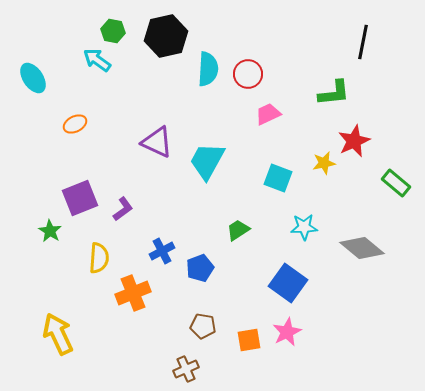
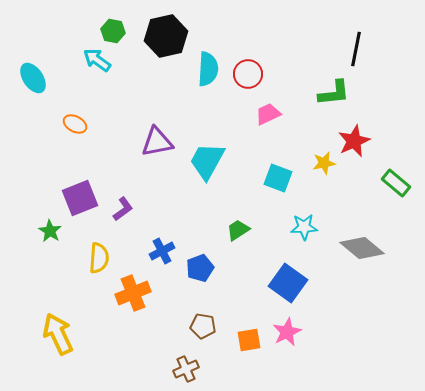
black line: moved 7 px left, 7 px down
orange ellipse: rotated 55 degrees clockwise
purple triangle: rotated 36 degrees counterclockwise
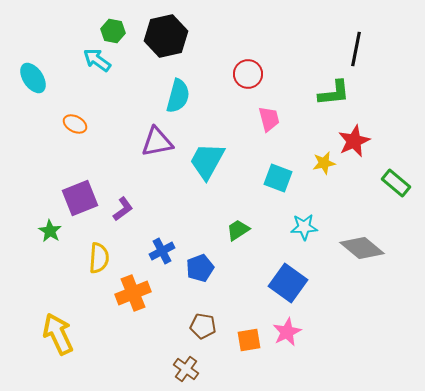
cyan semicircle: moved 30 px left, 27 px down; rotated 12 degrees clockwise
pink trapezoid: moved 1 px right, 5 px down; rotated 100 degrees clockwise
brown cross: rotated 30 degrees counterclockwise
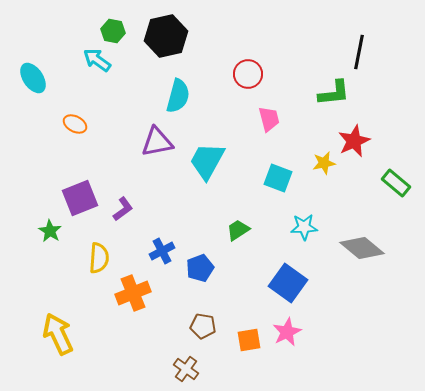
black line: moved 3 px right, 3 px down
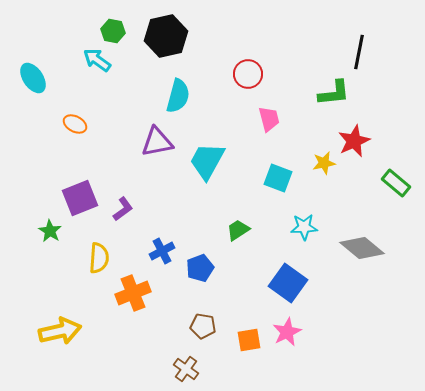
yellow arrow: moved 2 px right, 3 px up; rotated 102 degrees clockwise
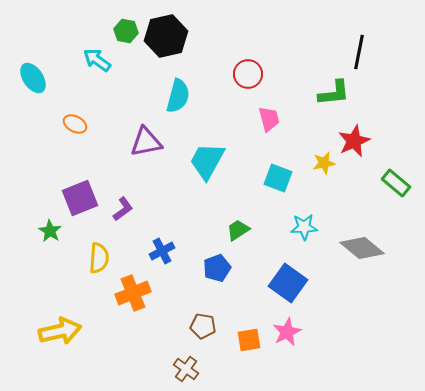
green hexagon: moved 13 px right
purple triangle: moved 11 px left
blue pentagon: moved 17 px right
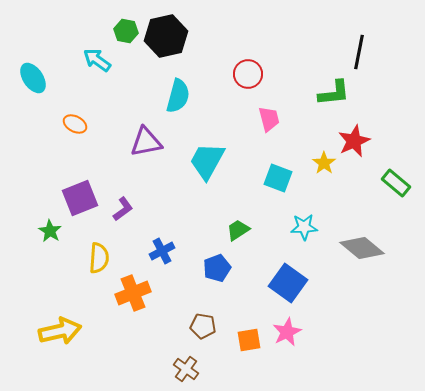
yellow star: rotated 25 degrees counterclockwise
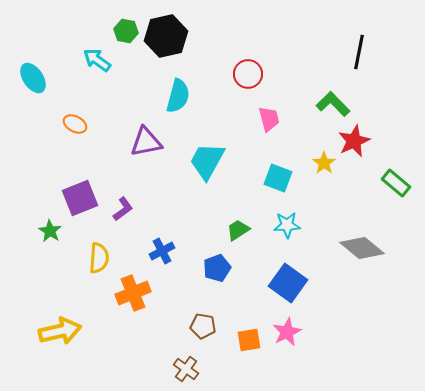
green L-shape: moved 1 px left, 11 px down; rotated 128 degrees counterclockwise
cyan star: moved 17 px left, 2 px up
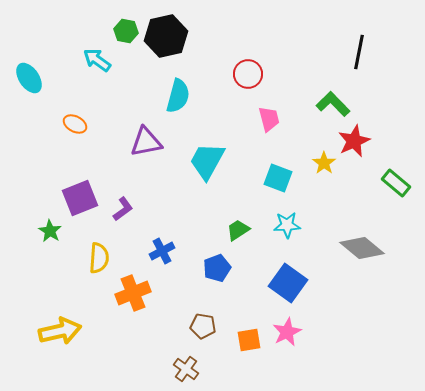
cyan ellipse: moved 4 px left
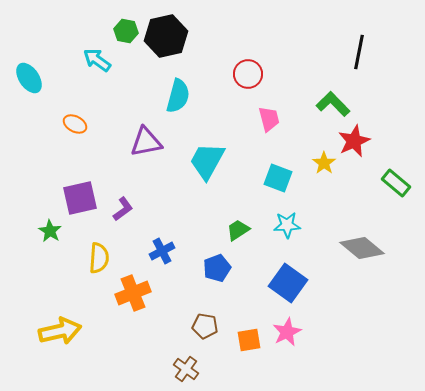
purple square: rotated 9 degrees clockwise
brown pentagon: moved 2 px right
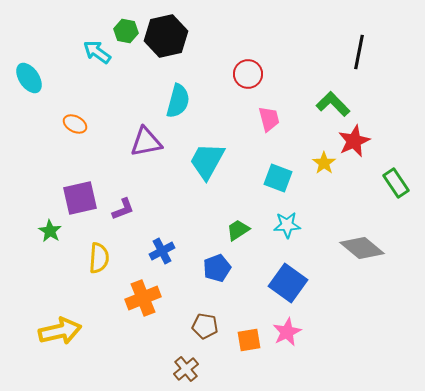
cyan arrow: moved 8 px up
cyan semicircle: moved 5 px down
green rectangle: rotated 16 degrees clockwise
purple L-shape: rotated 15 degrees clockwise
orange cross: moved 10 px right, 5 px down
brown cross: rotated 15 degrees clockwise
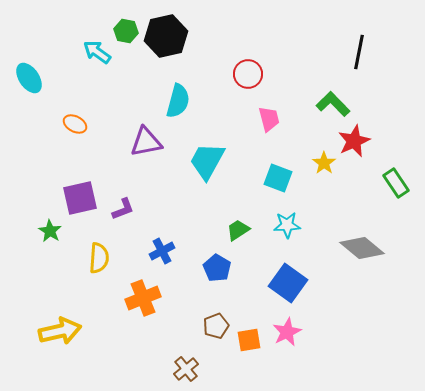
blue pentagon: rotated 20 degrees counterclockwise
brown pentagon: moved 11 px right; rotated 30 degrees counterclockwise
